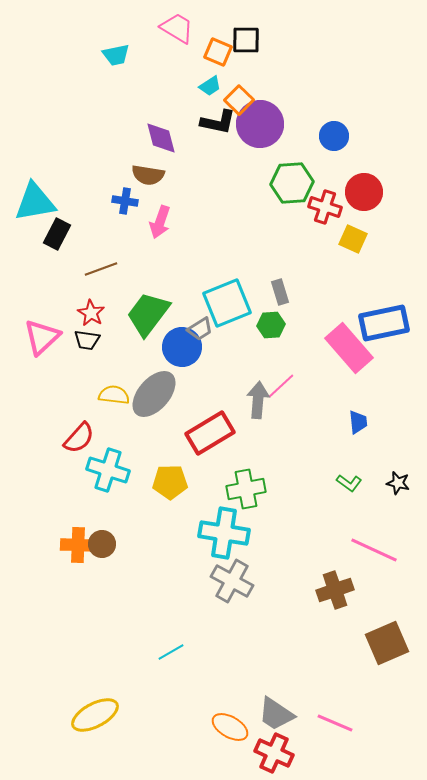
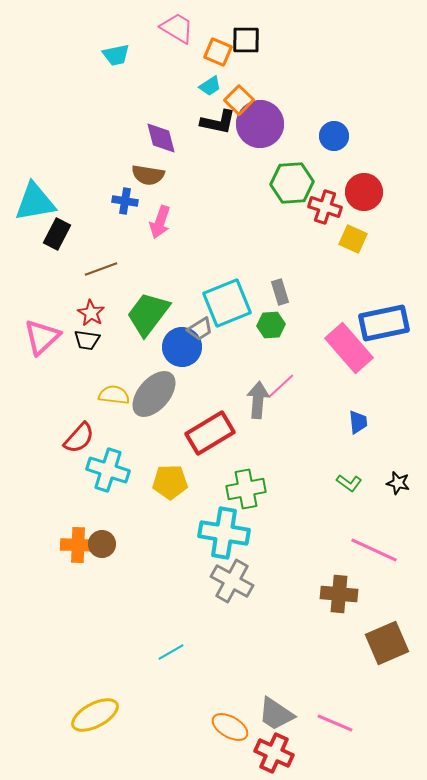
brown cross at (335, 590): moved 4 px right, 4 px down; rotated 24 degrees clockwise
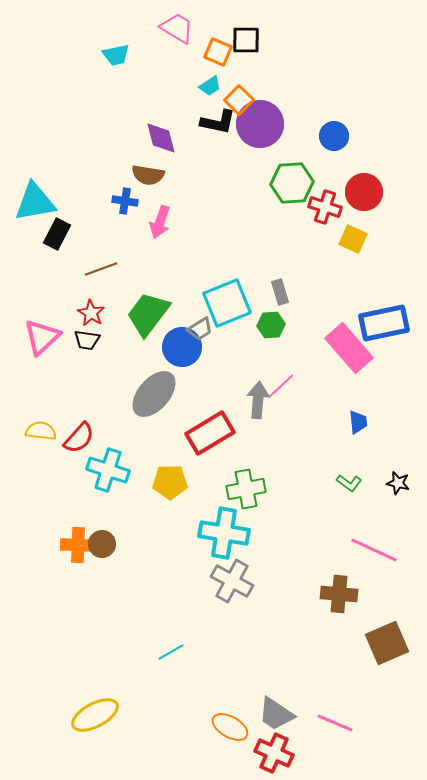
yellow semicircle at (114, 395): moved 73 px left, 36 px down
